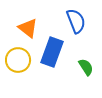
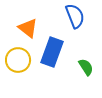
blue semicircle: moved 1 px left, 5 px up
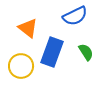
blue semicircle: rotated 85 degrees clockwise
yellow circle: moved 3 px right, 6 px down
green semicircle: moved 15 px up
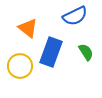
blue rectangle: moved 1 px left
yellow circle: moved 1 px left
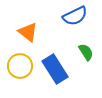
orange triangle: moved 4 px down
blue rectangle: moved 4 px right, 17 px down; rotated 52 degrees counterclockwise
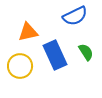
orange triangle: rotated 50 degrees counterclockwise
blue rectangle: moved 14 px up; rotated 8 degrees clockwise
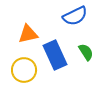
orange triangle: moved 2 px down
yellow circle: moved 4 px right, 4 px down
